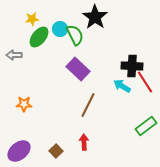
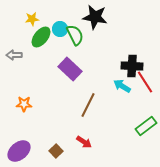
black star: rotated 25 degrees counterclockwise
green ellipse: moved 2 px right
purple rectangle: moved 8 px left
red arrow: rotated 126 degrees clockwise
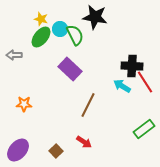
yellow star: moved 9 px right; rotated 24 degrees clockwise
green rectangle: moved 2 px left, 3 px down
purple ellipse: moved 1 px left, 1 px up; rotated 10 degrees counterclockwise
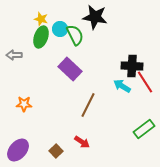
green ellipse: rotated 20 degrees counterclockwise
red arrow: moved 2 px left
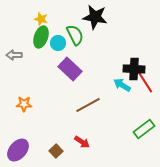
cyan circle: moved 2 px left, 14 px down
black cross: moved 2 px right, 3 px down
cyan arrow: moved 1 px up
brown line: rotated 35 degrees clockwise
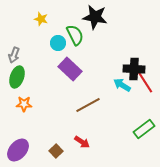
green ellipse: moved 24 px left, 40 px down
gray arrow: rotated 70 degrees counterclockwise
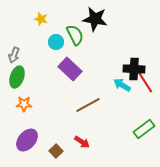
black star: moved 2 px down
cyan circle: moved 2 px left, 1 px up
purple ellipse: moved 9 px right, 10 px up
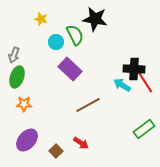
red arrow: moved 1 px left, 1 px down
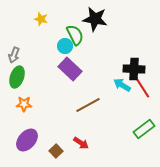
cyan circle: moved 9 px right, 4 px down
red line: moved 3 px left, 5 px down
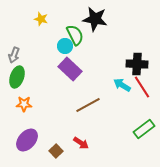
black cross: moved 3 px right, 5 px up
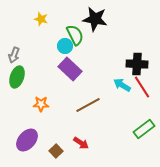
orange star: moved 17 px right
